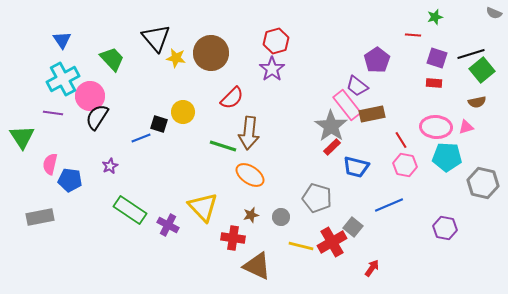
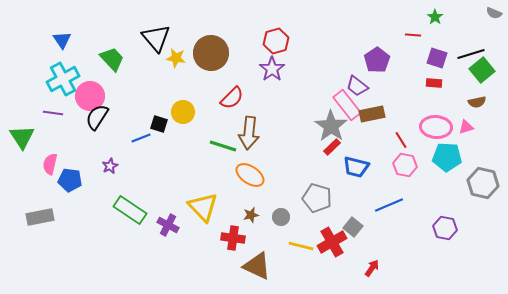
green star at (435, 17): rotated 21 degrees counterclockwise
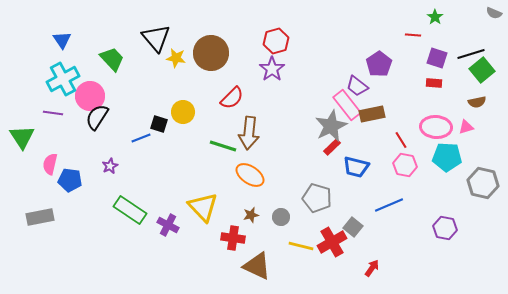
purple pentagon at (377, 60): moved 2 px right, 4 px down
gray star at (331, 126): rotated 12 degrees clockwise
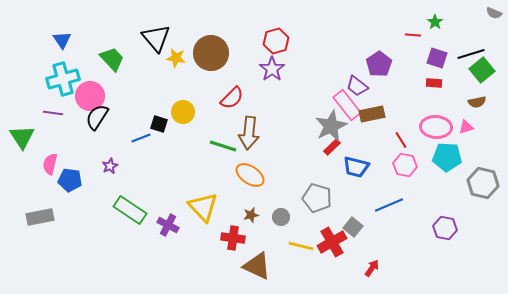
green star at (435, 17): moved 5 px down
cyan cross at (63, 79): rotated 12 degrees clockwise
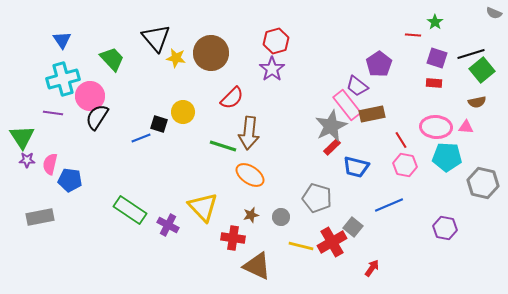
pink triangle at (466, 127): rotated 21 degrees clockwise
purple star at (110, 166): moved 83 px left, 6 px up; rotated 28 degrees clockwise
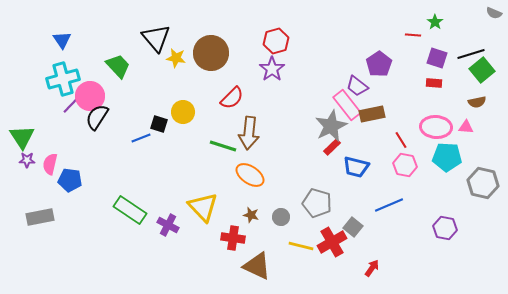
green trapezoid at (112, 59): moved 6 px right, 7 px down
purple line at (53, 113): moved 18 px right, 8 px up; rotated 54 degrees counterclockwise
gray pentagon at (317, 198): moved 5 px down
brown star at (251, 215): rotated 28 degrees clockwise
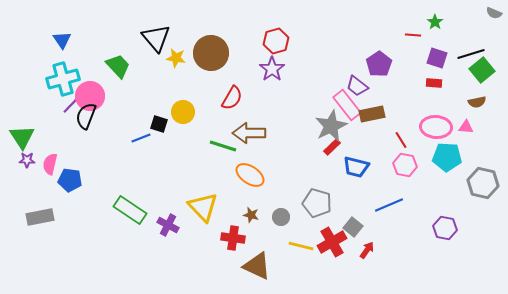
red semicircle at (232, 98): rotated 15 degrees counterclockwise
black semicircle at (97, 117): moved 11 px left, 1 px up; rotated 12 degrees counterclockwise
brown arrow at (249, 133): rotated 84 degrees clockwise
red arrow at (372, 268): moved 5 px left, 18 px up
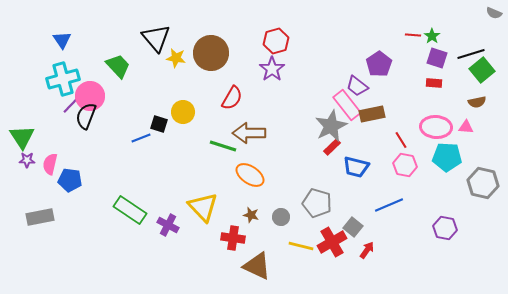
green star at (435, 22): moved 3 px left, 14 px down
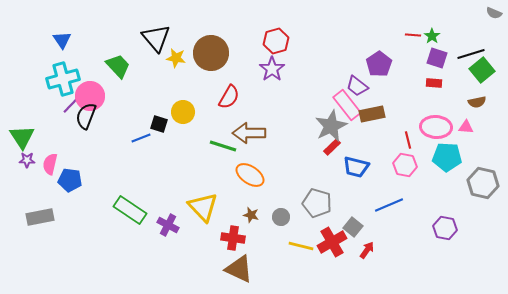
red semicircle at (232, 98): moved 3 px left, 1 px up
red line at (401, 140): moved 7 px right; rotated 18 degrees clockwise
brown triangle at (257, 266): moved 18 px left, 3 px down
